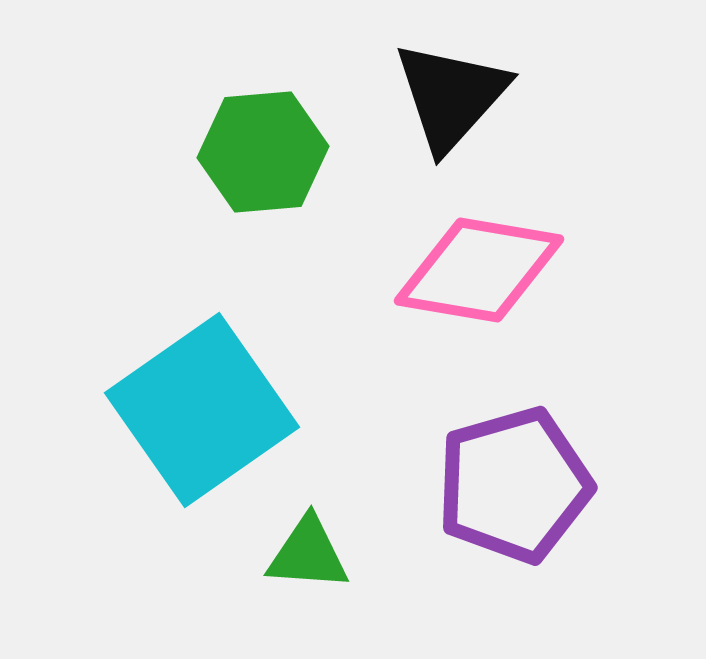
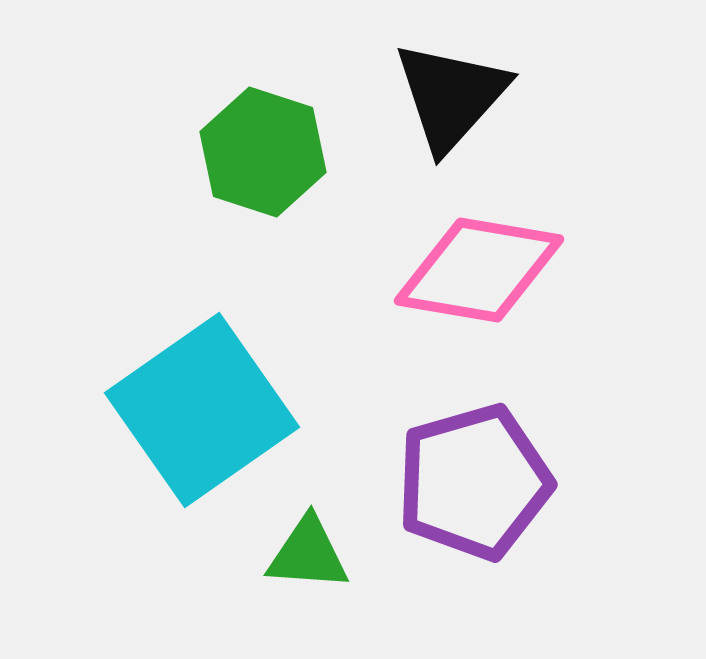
green hexagon: rotated 23 degrees clockwise
purple pentagon: moved 40 px left, 3 px up
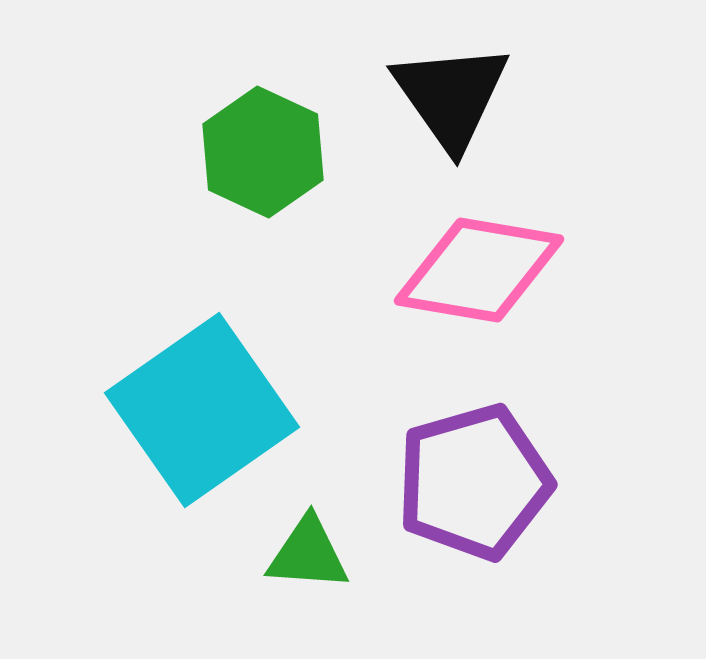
black triangle: rotated 17 degrees counterclockwise
green hexagon: rotated 7 degrees clockwise
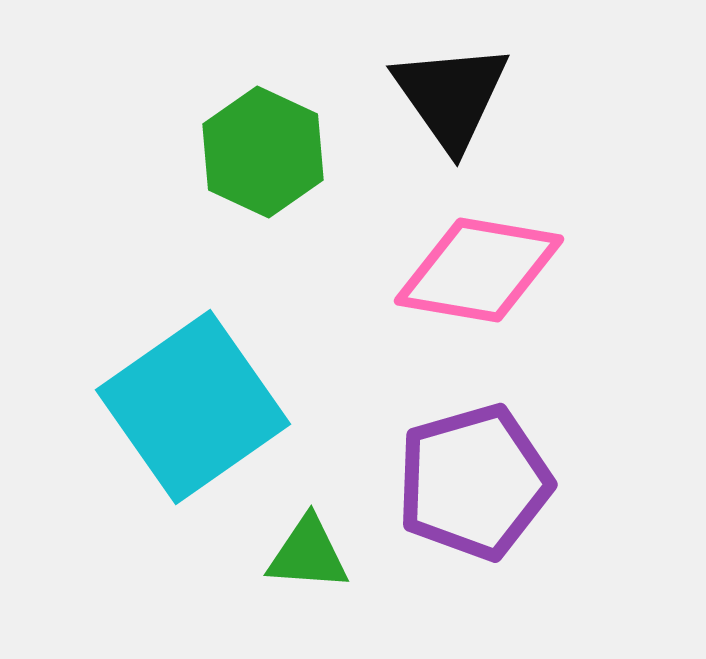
cyan square: moved 9 px left, 3 px up
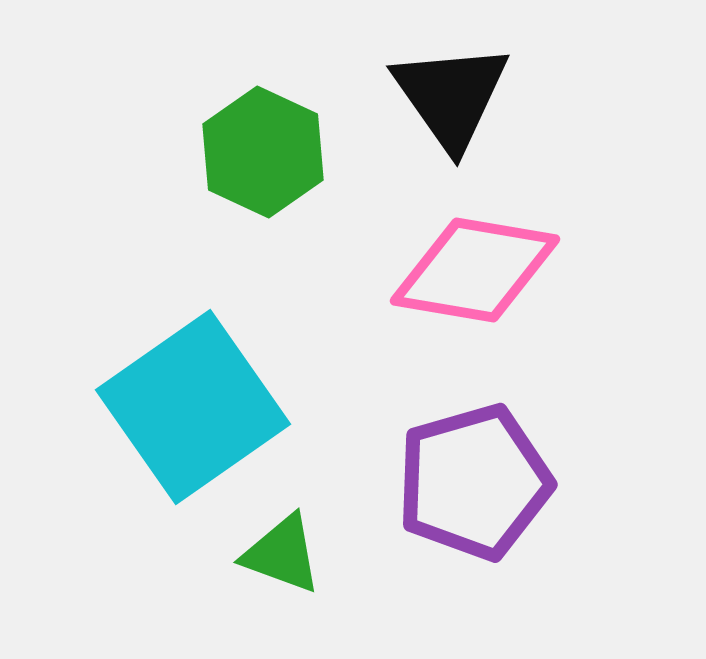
pink diamond: moved 4 px left
green triangle: moved 26 px left; rotated 16 degrees clockwise
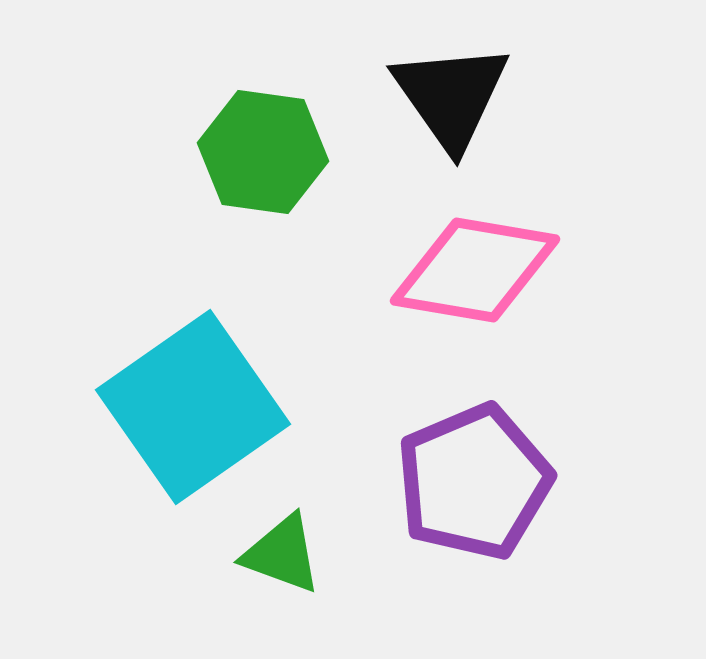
green hexagon: rotated 17 degrees counterclockwise
purple pentagon: rotated 7 degrees counterclockwise
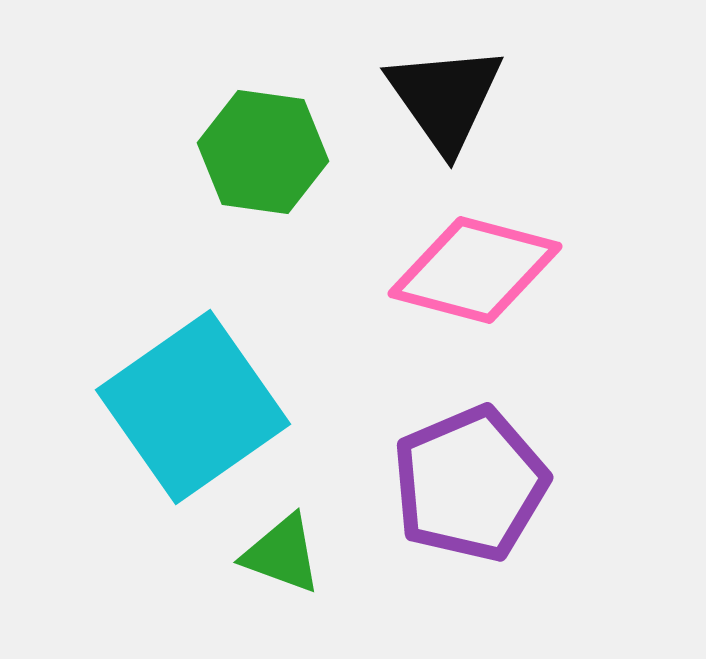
black triangle: moved 6 px left, 2 px down
pink diamond: rotated 5 degrees clockwise
purple pentagon: moved 4 px left, 2 px down
